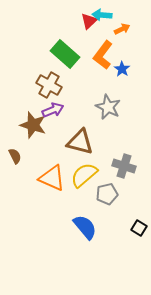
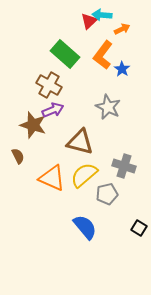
brown semicircle: moved 3 px right
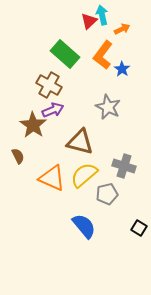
cyan arrow: rotated 72 degrees clockwise
brown star: rotated 16 degrees clockwise
blue semicircle: moved 1 px left, 1 px up
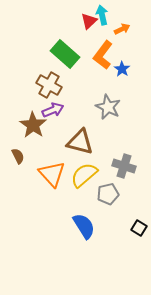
orange triangle: moved 4 px up; rotated 24 degrees clockwise
gray pentagon: moved 1 px right
blue semicircle: rotated 8 degrees clockwise
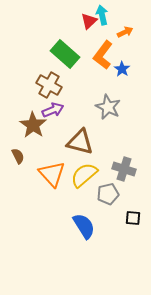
orange arrow: moved 3 px right, 3 px down
gray cross: moved 3 px down
black square: moved 6 px left, 10 px up; rotated 28 degrees counterclockwise
